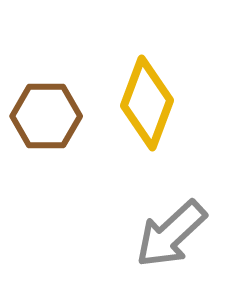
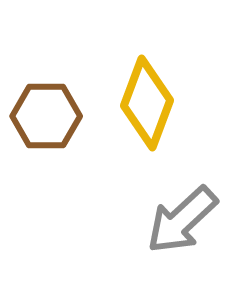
gray arrow: moved 11 px right, 14 px up
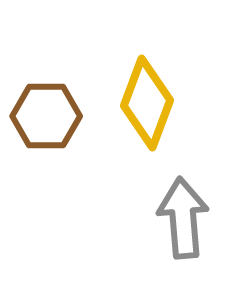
gray arrow: moved 1 px right, 2 px up; rotated 128 degrees clockwise
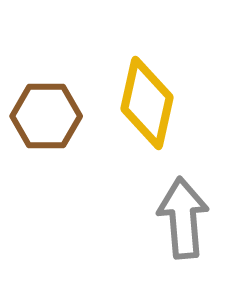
yellow diamond: rotated 8 degrees counterclockwise
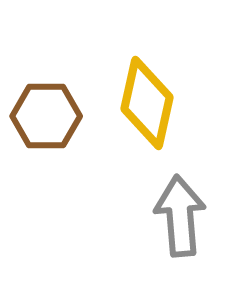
gray arrow: moved 3 px left, 2 px up
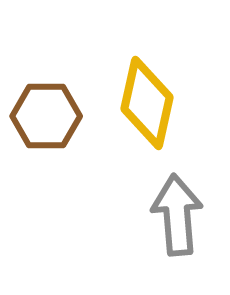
gray arrow: moved 3 px left, 1 px up
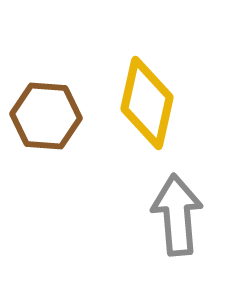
brown hexagon: rotated 4 degrees clockwise
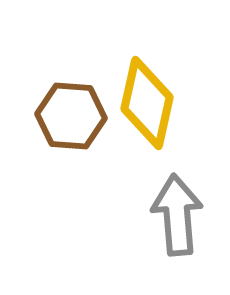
brown hexagon: moved 25 px right
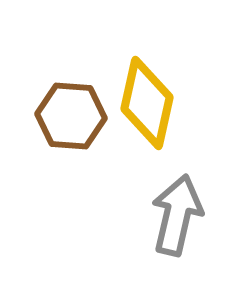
gray arrow: rotated 18 degrees clockwise
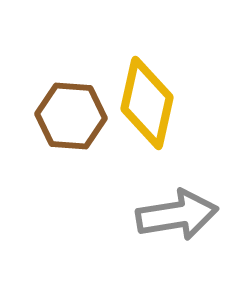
gray arrow: rotated 68 degrees clockwise
